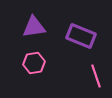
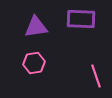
purple triangle: moved 2 px right
purple rectangle: moved 17 px up; rotated 20 degrees counterclockwise
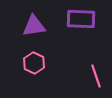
purple triangle: moved 2 px left, 1 px up
pink hexagon: rotated 25 degrees counterclockwise
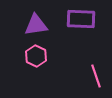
purple triangle: moved 2 px right, 1 px up
pink hexagon: moved 2 px right, 7 px up
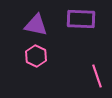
purple triangle: rotated 20 degrees clockwise
pink line: moved 1 px right
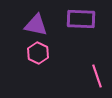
pink hexagon: moved 2 px right, 3 px up
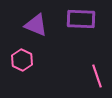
purple triangle: rotated 10 degrees clockwise
pink hexagon: moved 16 px left, 7 px down
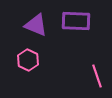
purple rectangle: moved 5 px left, 2 px down
pink hexagon: moved 6 px right
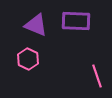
pink hexagon: moved 1 px up
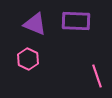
purple triangle: moved 1 px left, 1 px up
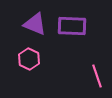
purple rectangle: moved 4 px left, 5 px down
pink hexagon: moved 1 px right
